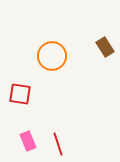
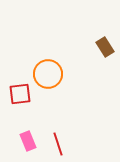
orange circle: moved 4 px left, 18 px down
red square: rotated 15 degrees counterclockwise
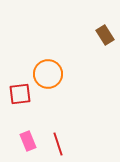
brown rectangle: moved 12 px up
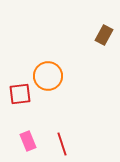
brown rectangle: moved 1 px left; rotated 60 degrees clockwise
orange circle: moved 2 px down
red line: moved 4 px right
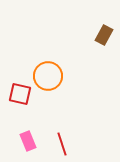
red square: rotated 20 degrees clockwise
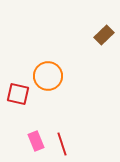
brown rectangle: rotated 18 degrees clockwise
red square: moved 2 px left
pink rectangle: moved 8 px right
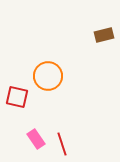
brown rectangle: rotated 30 degrees clockwise
red square: moved 1 px left, 3 px down
pink rectangle: moved 2 px up; rotated 12 degrees counterclockwise
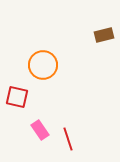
orange circle: moved 5 px left, 11 px up
pink rectangle: moved 4 px right, 9 px up
red line: moved 6 px right, 5 px up
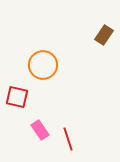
brown rectangle: rotated 42 degrees counterclockwise
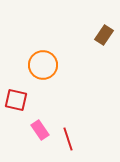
red square: moved 1 px left, 3 px down
